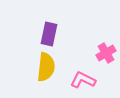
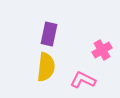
pink cross: moved 4 px left, 3 px up
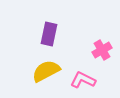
yellow semicircle: moved 4 px down; rotated 124 degrees counterclockwise
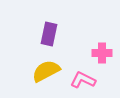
pink cross: moved 3 px down; rotated 30 degrees clockwise
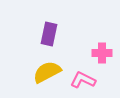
yellow semicircle: moved 1 px right, 1 px down
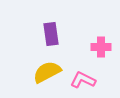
purple rectangle: moved 2 px right; rotated 20 degrees counterclockwise
pink cross: moved 1 px left, 6 px up
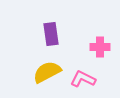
pink cross: moved 1 px left
pink L-shape: moved 1 px up
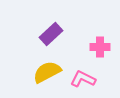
purple rectangle: rotated 55 degrees clockwise
